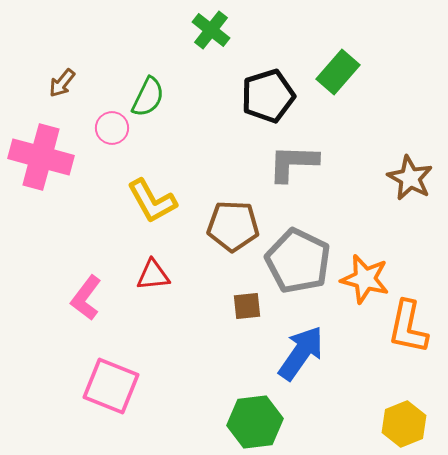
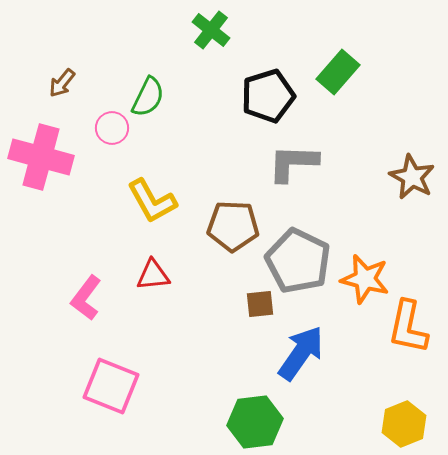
brown star: moved 2 px right, 1 px up
brown square: moved 13 px right, 2 px up
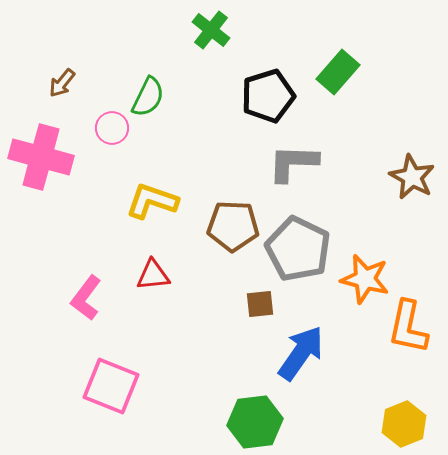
yellow L-shape: rotated 138 degrees clockwise
gray pentagon: moved 12 px up
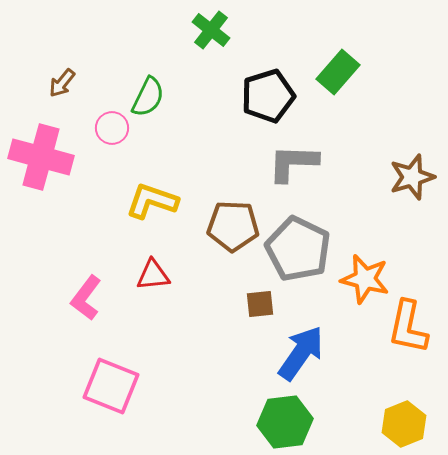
brown star: rotated 27 degrees clockwise
green hexagon: moved 30 px right
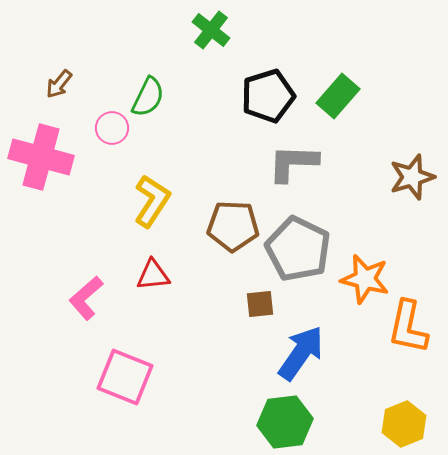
green rectangle: moved 24 px down
brown arrow: moved 3 px left, 1 px down
yellow L-shape: rotated 104 degrees clockwise
pink L-shape: rotated 12 degrees clockwise
pink square: moved 14 px right, 9 px up
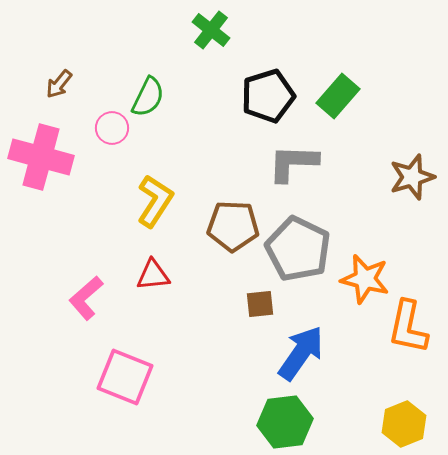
yellow L-shape: moved 3 px right
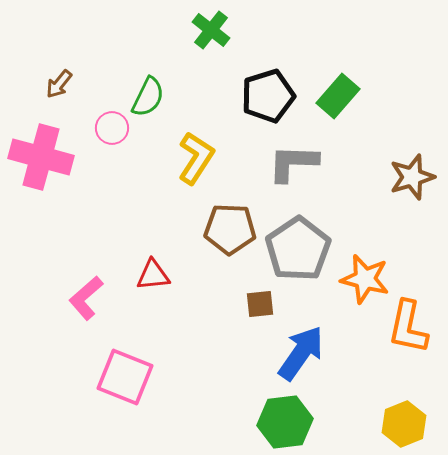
yellow L-shape: moved 41 px right, 43 px up
brown pentagon: moved 3 px left, 3 px down
gray pentagon: rotated 12 degrees clockwise
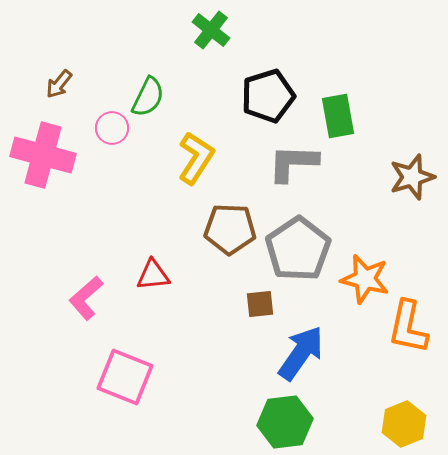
green rectangle: moved 20 px down; rotated 51 degrees counterclockwise
pink cross: moved 2 px right, 2 px up
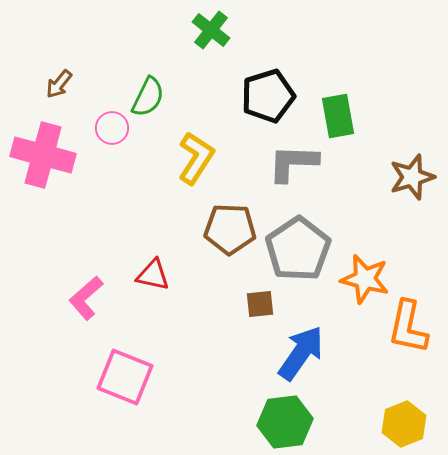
red triangle: rotated 18 degrees clockwise
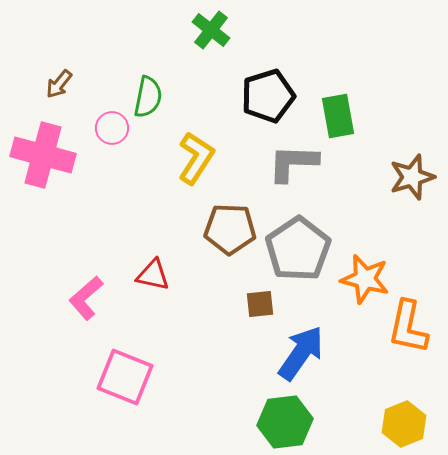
green semicircle: rotated 15 degrees counterclockwise
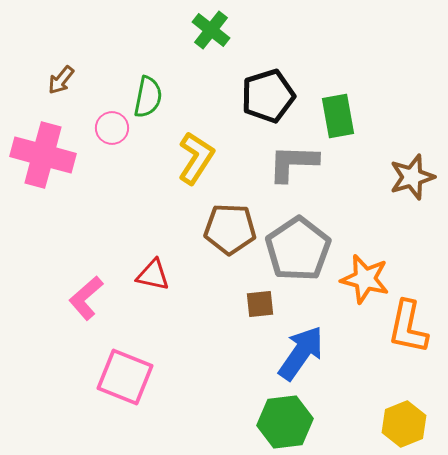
brown arrow: moved 2 px right, 4 px up
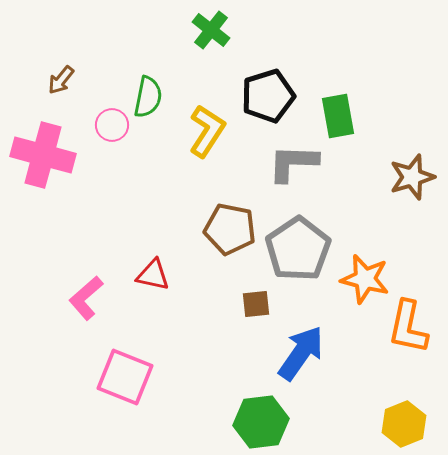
pink circle: moved 3 px up
yellow L-shape: moved 11 px right, 27 px up
brown pentagon: rotated 9 degrees clockwise
brown square: moved 4 px left
green hexagon: moved 24 px left
